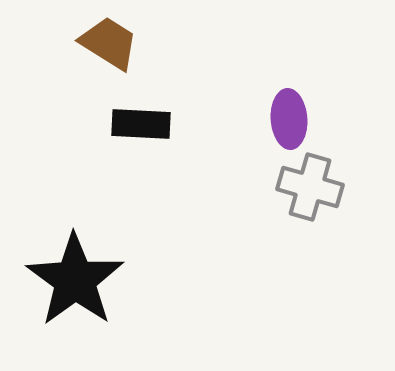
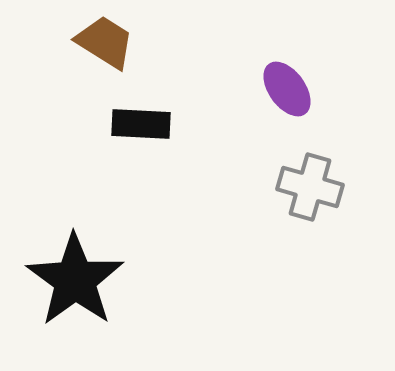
brown trapezoid: moved 4 px left, 1 px up
purple ellipse: moved 2 px left, 30 px up; rotated 32 degrees counterclockwise
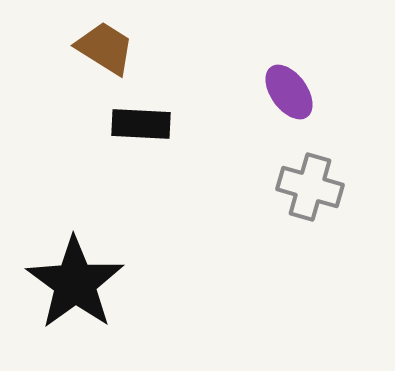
brown trapezoid: moved 6 px down
purple ellipse: moved 2 px right, 3 px down
black star: moved 3 px down
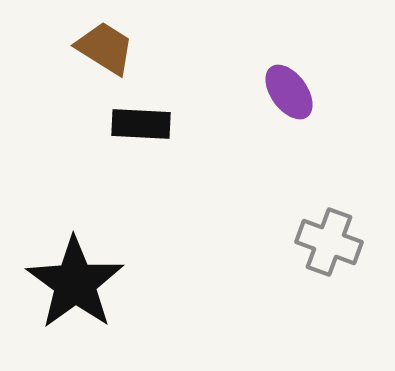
gray cross: moved 19 px right, 55 px down; rotated 4 degrees clockwise
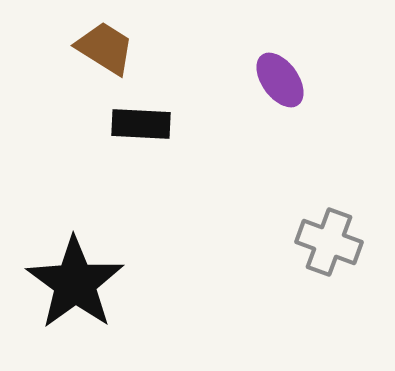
purple ellipse: moved 9 px left, 12 px up
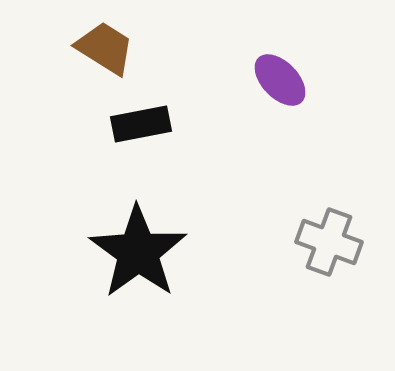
purple ellipse: rotated 8 degrees counterclockwise
black rectangle: rotated 14 degrees counterclockwise
black star: moved 63 px right, 31 px up
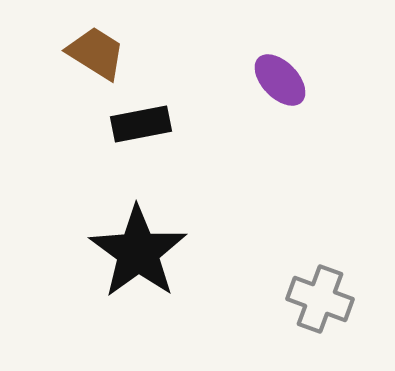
brown trapezoid: moved 9 px left, 5 px down
gray cross: moved 9 px left, 57 px down
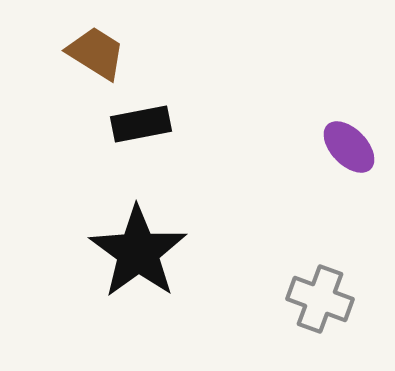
purple ellipse: moved 69 px right, 67 px down
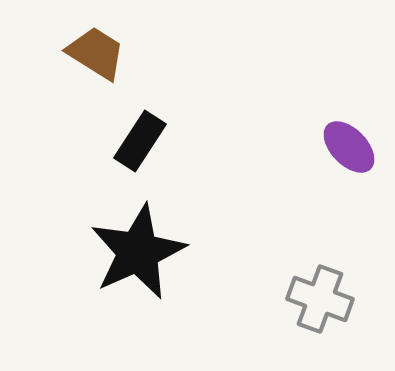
black rectangle: moved 1 px left, 17 px down; rotated 46 degrees counterclockwise
black star: rotated 12 degrees clockwise
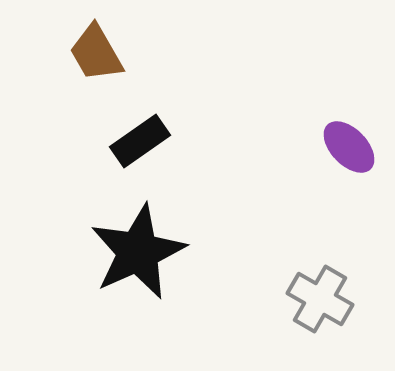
brown trapezoid: rotated 152 degrees counterclockwise
black rectangle: rotated 22 degrees clockwise
gray cross: rotated 10 degrees clockwise
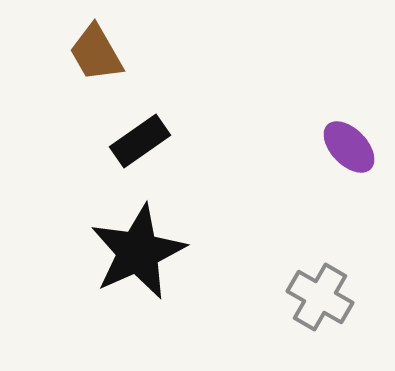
gray cross: moved 2 px up
